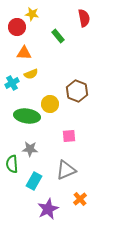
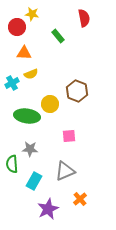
gray triangle: moved 1 px left, 1 px down
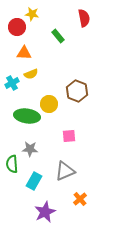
yellow circle: moved 1 px left
purple star: moved 3 px left, 3 px down
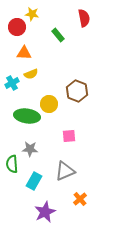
green rectangle: moved 1 px up
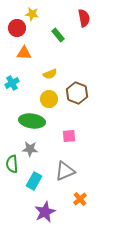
red circle: moved 1 px down
yellow semicircle: moved 19 px right
brown hexagon: moved 2 px down
yellow circle: moved 5 px up
green ellipse: moved 5 px right, 5 px down
